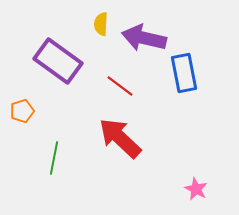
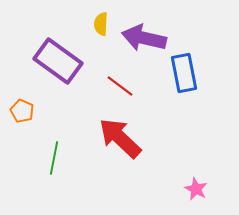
orange pentagon: rotated 30 degrees counterclockwise
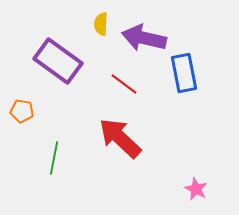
red line: moved 4 px right, 2 px up
orange pentagon: rotated 15 degrees counterclockwise
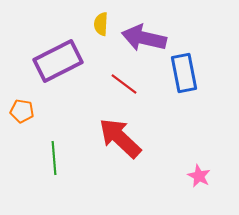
purple rectangle: rotated 63 degrees counterclockwise
green line: rotated 16 degrees counterclockwise
pink star: moved 3 px right, 13 px up
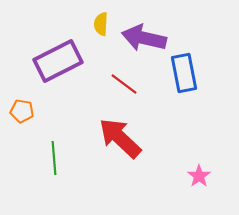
pink star: rotated 10 degrees clockwise
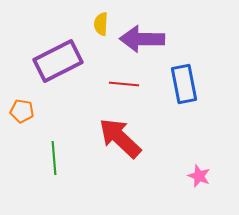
purple arrow: moved 2 px left, 1 px down; rotated 12 degrees counterclockwise
blue rectangle: moved 11 px down
red line: rotated 32 degrees counterclockwise
pink star: rotated 15 degrees counterclockwise
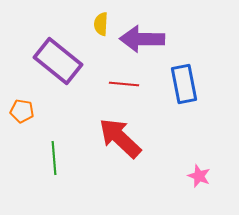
purple rectangle: rotated 66 degrees clockwise
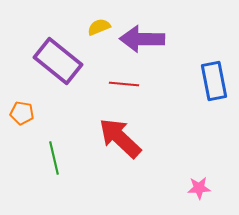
yellow semicircle: moved 2 px left, 3 px down; rotated 65 degrees clockwise
blue rectangle: moved 30 px right, 3 px up
orange pentagon: moved 2 px down
green line: rotated 8 degrees counterclockwise
pink star: moved 12 px down; rotated 25 degrees counterclockwise
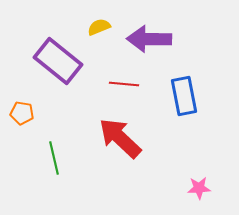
purple arrow: moved 7 px right
blue rectangle: moved 30 px left, 15 px down
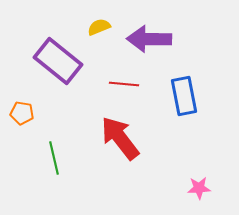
red arrow: rotated 9 degrees clockwise
